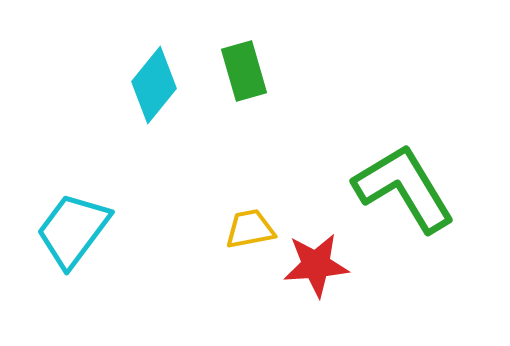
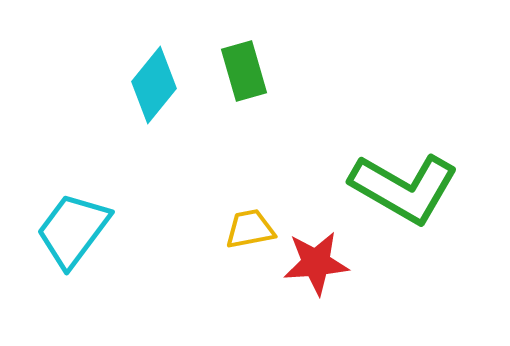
green L-shape: rotated 151 degrees clockwise
red star: moved 2 px up
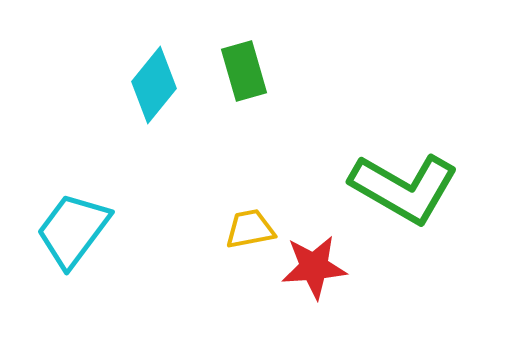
red star: moved 2 px left, 4 px down
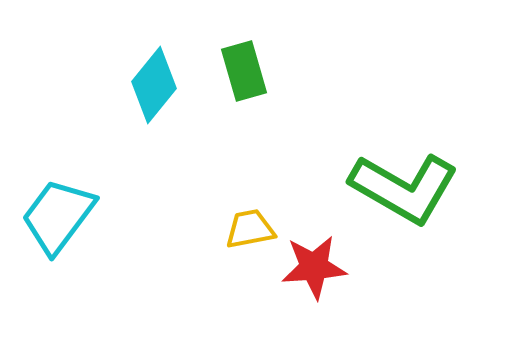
cyan trapezoid: moved 15 px left, 14 px up
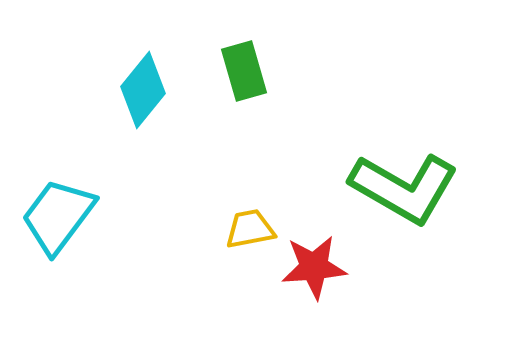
cyan diamond: moved 11 px left, 5 px down
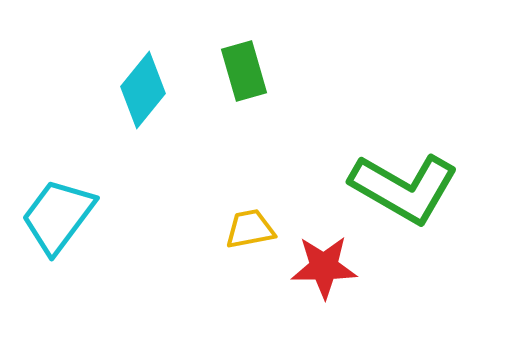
red star: moved 10 px right; rotated 4 degrees clockwise
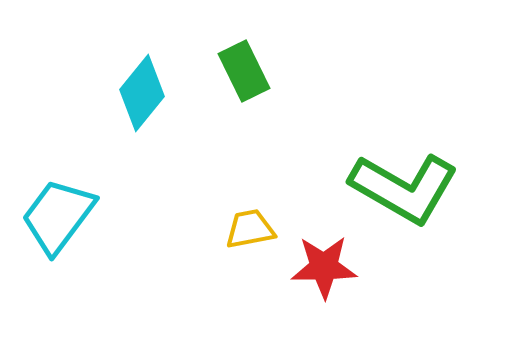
green rectangle: rotated 10 degrees counterclockwise
cyan diamond: moved 1 px left, 3 px down
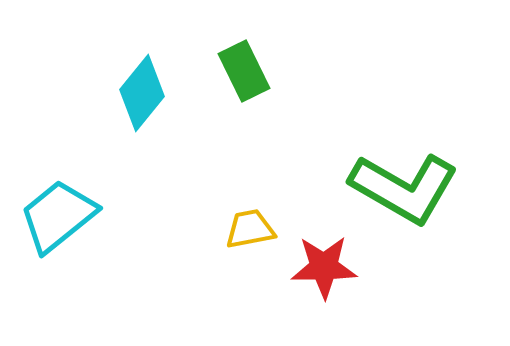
cyan trapezoid: rotated 14 degrees clockwise
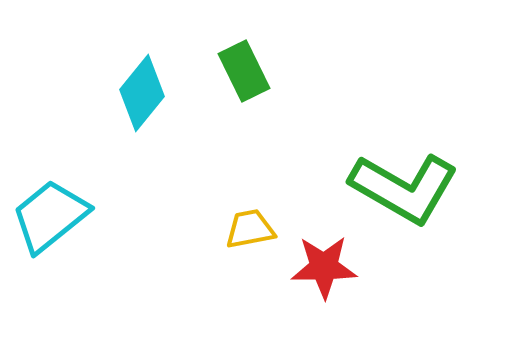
cyan trapezoid: moved 8 px left
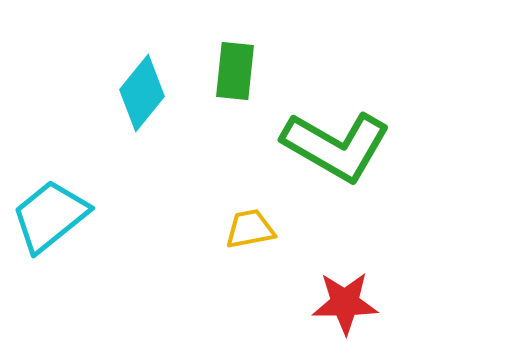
green rectangle: moved 9 px left; rotated 32 degrees clockwise
green L-shape: moved 68 px left, 42 px up
red star: moved 21 px right, 36 px down
